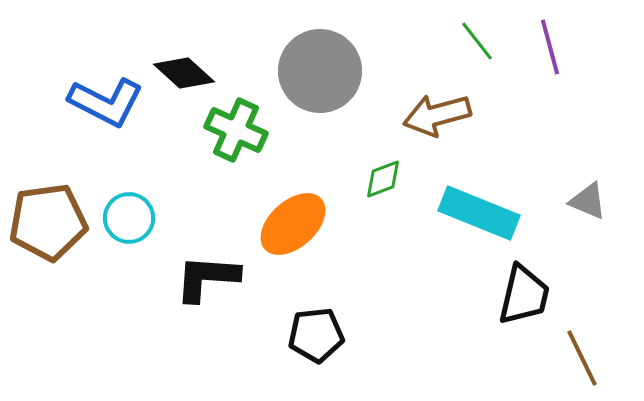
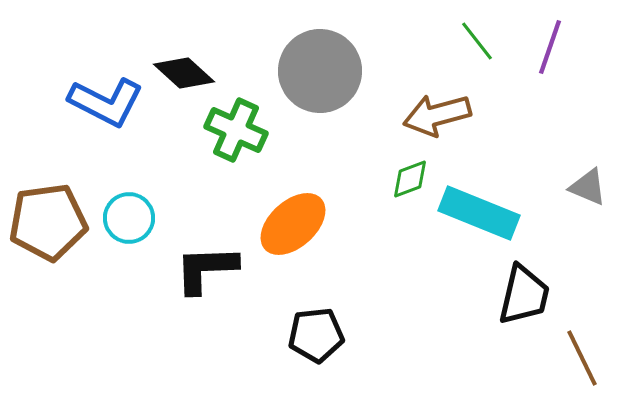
purple line: rotated 34 degrees clockwise
green diamond: moved 27 px right
gray triangle: moved 14 px up
black L-shape: moved 1 px left, 9 px up; rotated 6 degrees counterclockwise
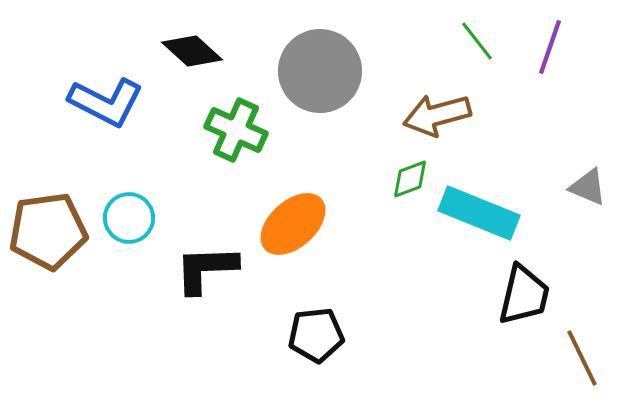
black diamond: moved 8 px right, 22 px up
brown pentagon: moved 9 px down
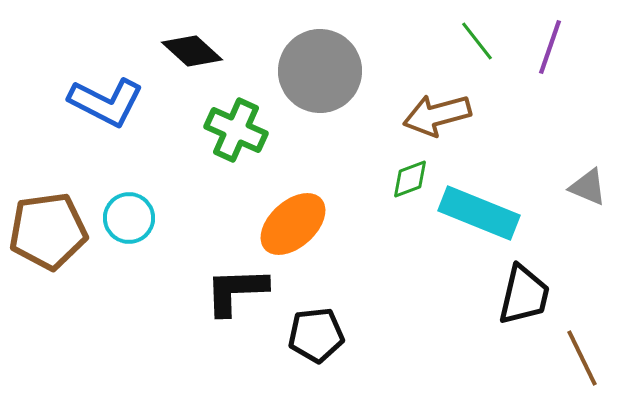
black L-shape: moved 30 px right, 22 px down
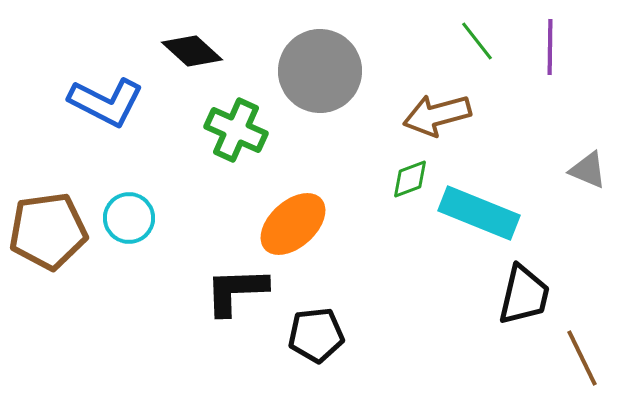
purple line: rotated 18 degrees counterclockwise
gray triangle: moved 17 px up
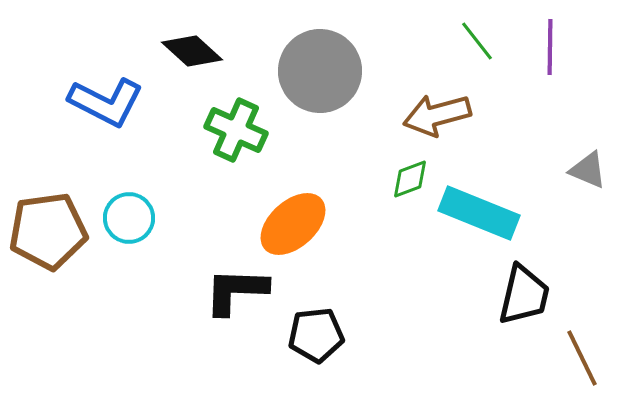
black L-shape: rotated 4 degrees clockwise
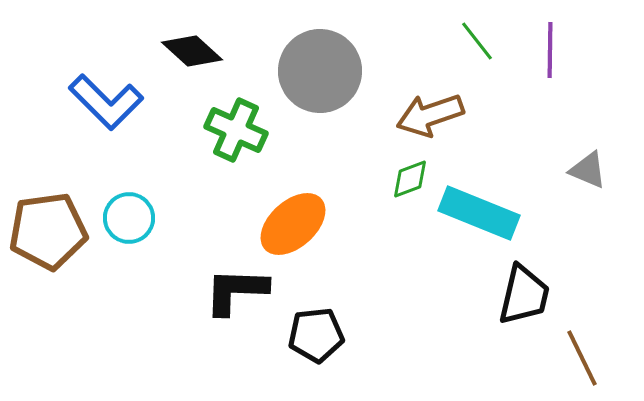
purple line: moved 3 px down
blue L-shape: rotated 18 degrees clockwise
brown arrow: moved 7 px left; rotated 4 degrees counterclockwise
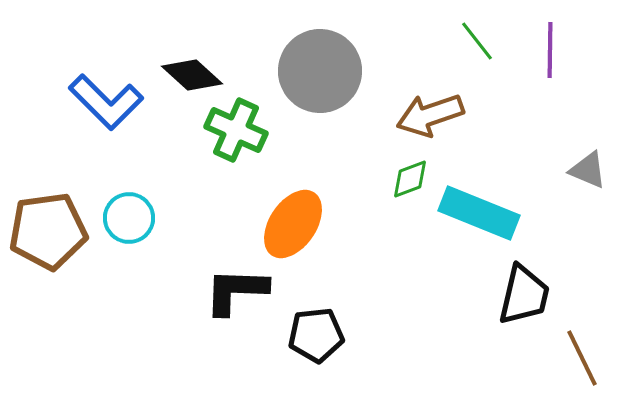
black diamond: moved 24 px down
orange ellipse: rotated 14 degrees counterclockwise
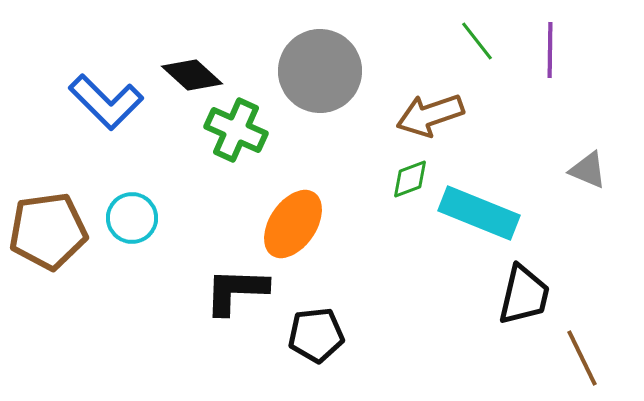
cyan circle: moved 3 px right
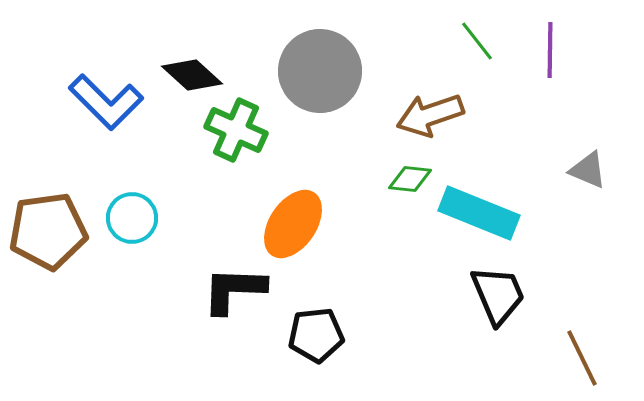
green diamond: rotated 27 degrees clockwise
black L-shape: moved 2 px left, 1 px up
black trapezoid: moved 26 px left; rotated 36 degrees counterclockwise
